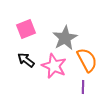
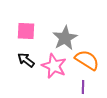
pink square: moved 2 px down; rotated 24 degrees clockwise
orange semicircle: rotated 30 degrees counterclockwise
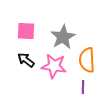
gray star: moved 2 px left, 1 px up
orange semicircle: rotated 125 degrees counterclockwise
pink star: rotated 15 degrees counterclockwise
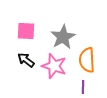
pink star: rotated 10 degrees clockwise
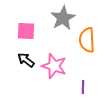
gray star: moved 19 px up
orange semicircle: moved 20 px up
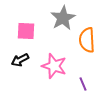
black arrow: moved 6 px left; rotated 66 degrees counterclockwise
purple line: moved 3 px up; rotated 24 degrees counterclockwise
